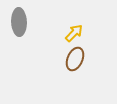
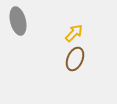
gray ellipse: moved 1 px left, 1 px up; rotated 12 degrees counterclockwise
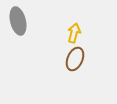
yellow arrow: rotated 30 degrees counterclockwise
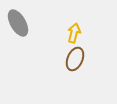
gray ellipse: moved 2 px down; rotated 16 degrees counterclockwise
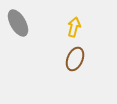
yellow arrow: moved 6 px up
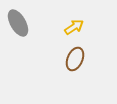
yellow arrow: rotated 42 degrees clockwise
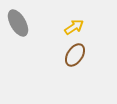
brown ellipse: moved 4 px up; rotated 10 degrees clockwise
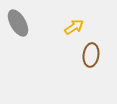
brown ellipse: moved 16 px right; rotated 25 degrees counterclockwise
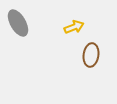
yellow arrow: rotated 12 degrees clockwise
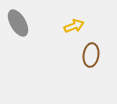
yellow arrow: moved 1 px up
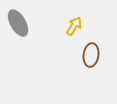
yellow arrow: rotated 36 degrees counterclockwise
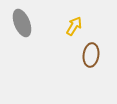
gray ellipse: moved 4 px right; rotated 8 degrees clockwise
